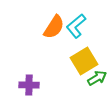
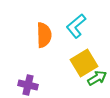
orange semicircle: moved 10 px left, 8 px down; rotated 35 degrees counterclockwise
yellow square: moved 2 px down
purple cross: moved 1 px left; rotated 12 degrees clockwise
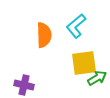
yellow square: rotated 24 degrees clockwise
purple cross: moved 4 px left
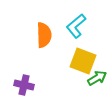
yellow square: moved 1 px left, 2 px up; rotated 28 degrees clockwise
